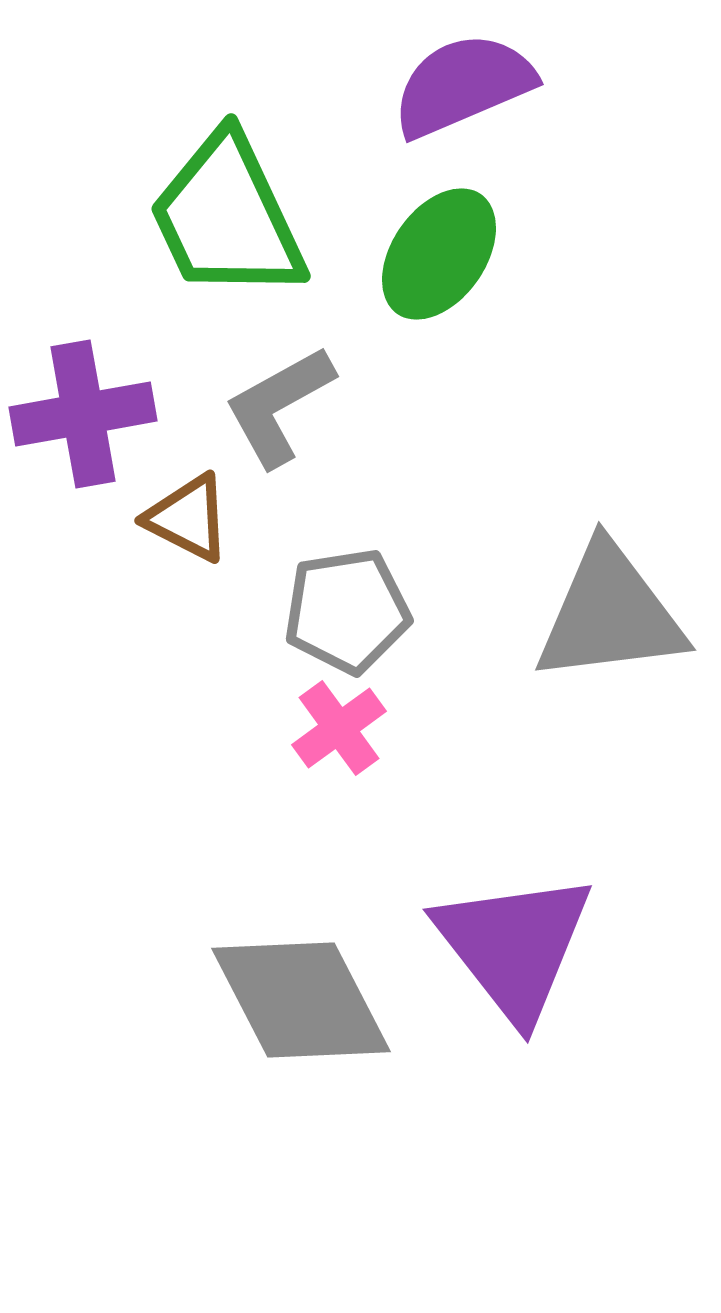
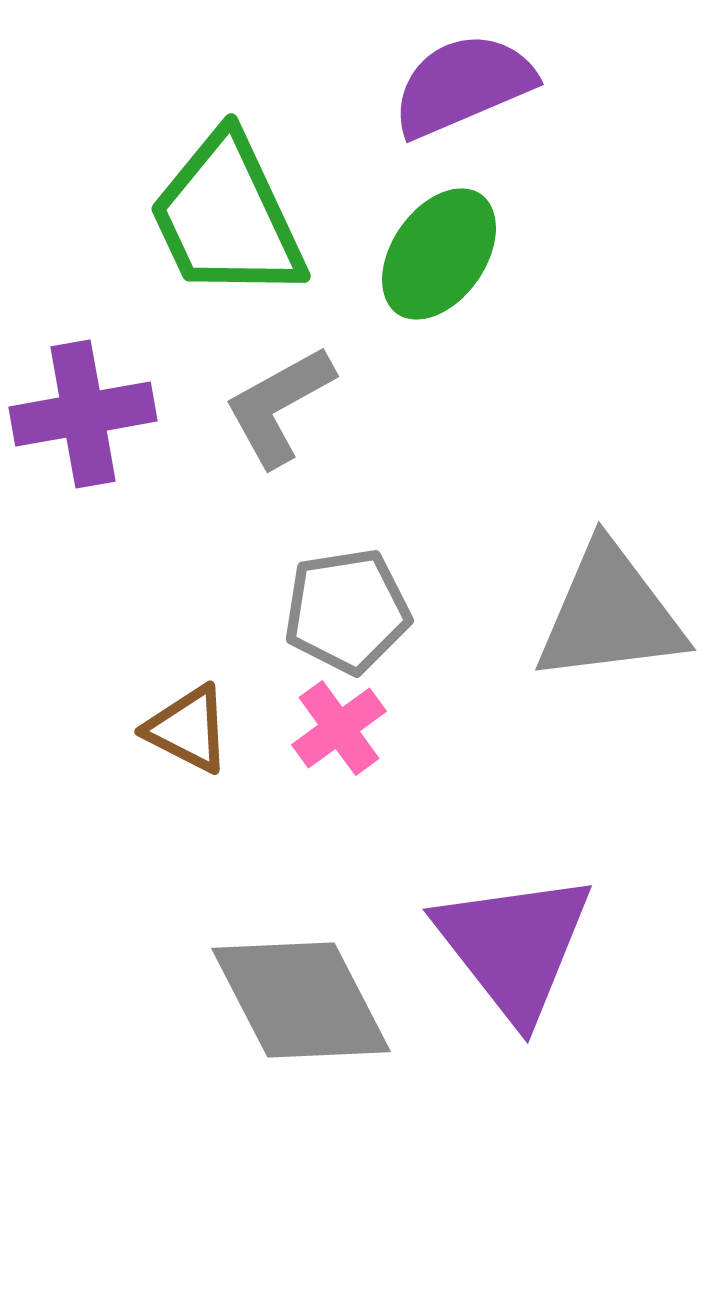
brown triangle: moved 211 px down
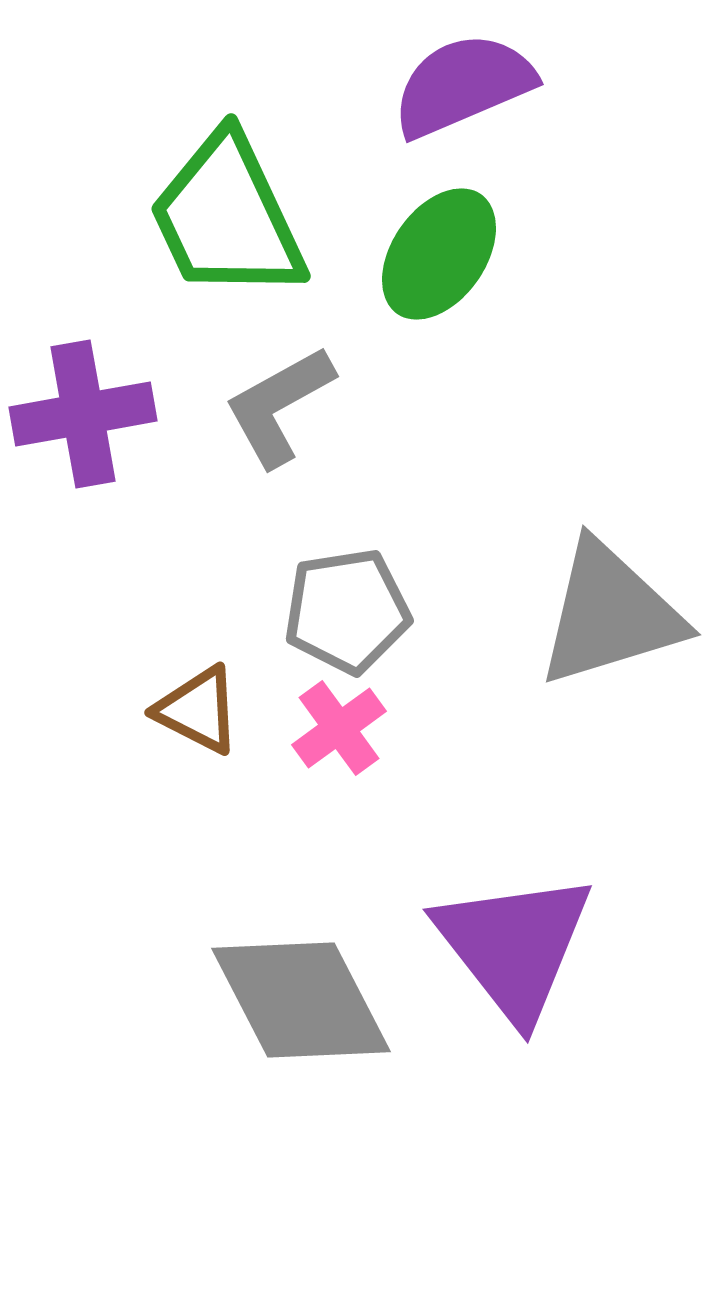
gray triangle: rotated 10 degrees counterclockwise
brown triangle: moved 10 px right, 19 px up
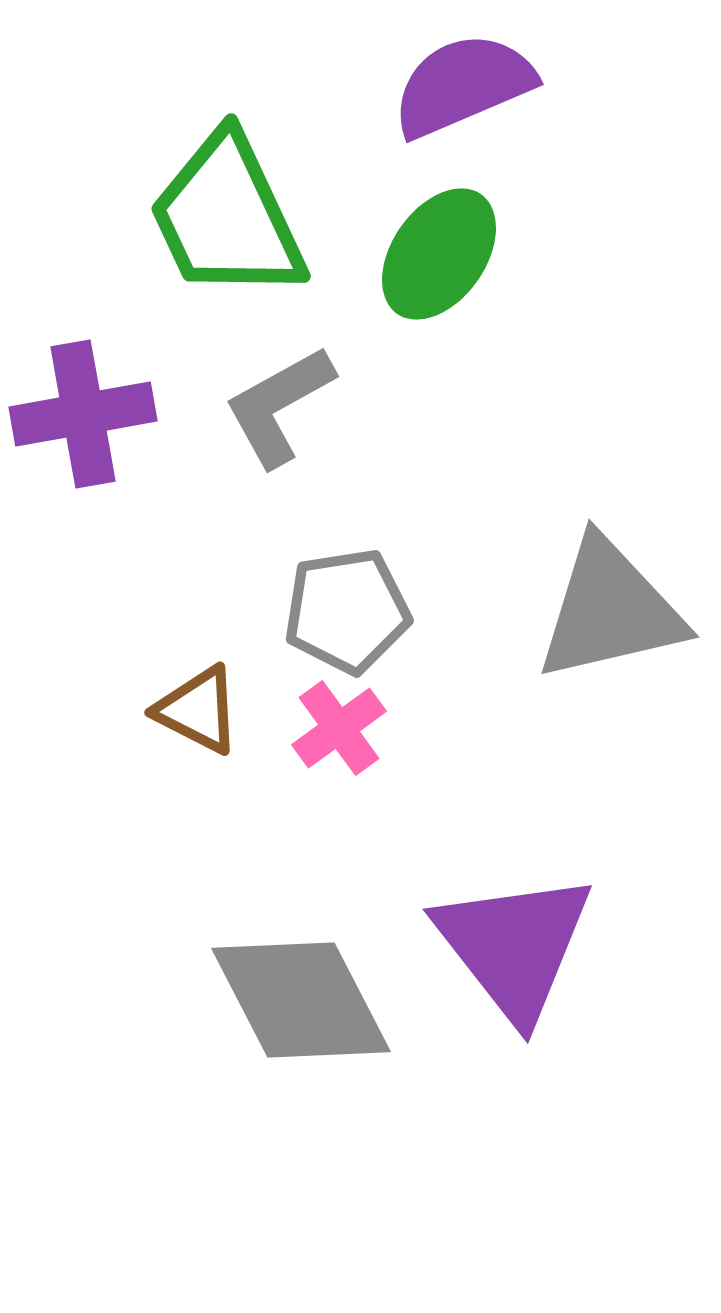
gray triangle: moved 4 px up; rotated 4 degrees clockwise
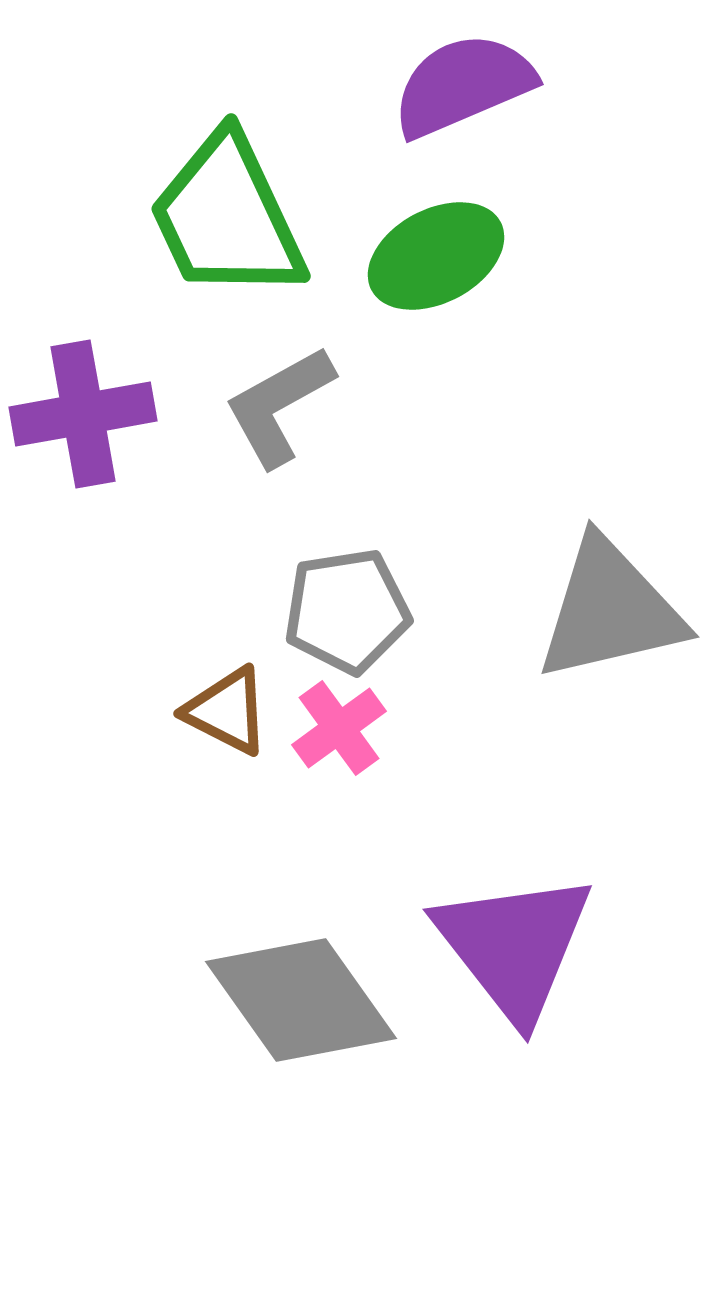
green ellipse: moved 3 px left, 2 px down; rotated 27 degrees clockwise
brown triangle: moved 29 px right, 1 px down
gray diamond: rotated 8 degrees counterclockwise
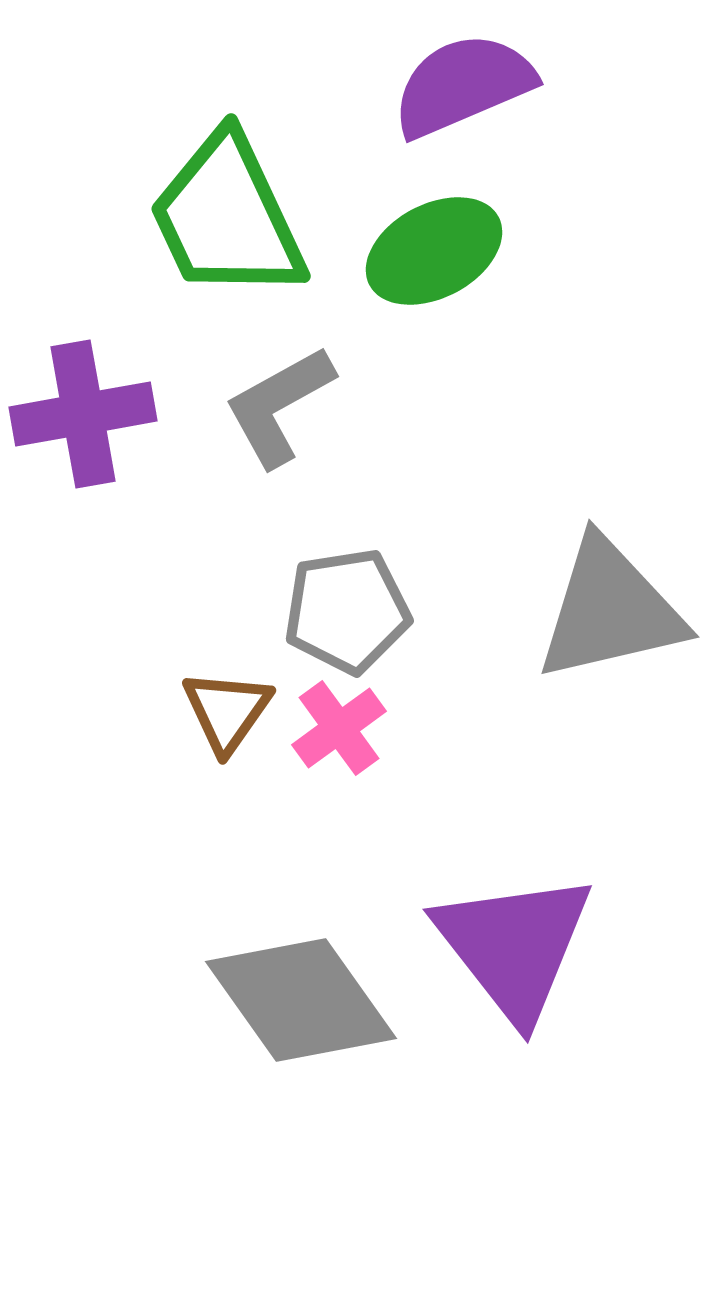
green ellipse: moved 2 px left, 5 px up
brown triangle: rotated 38 degrees clockwise
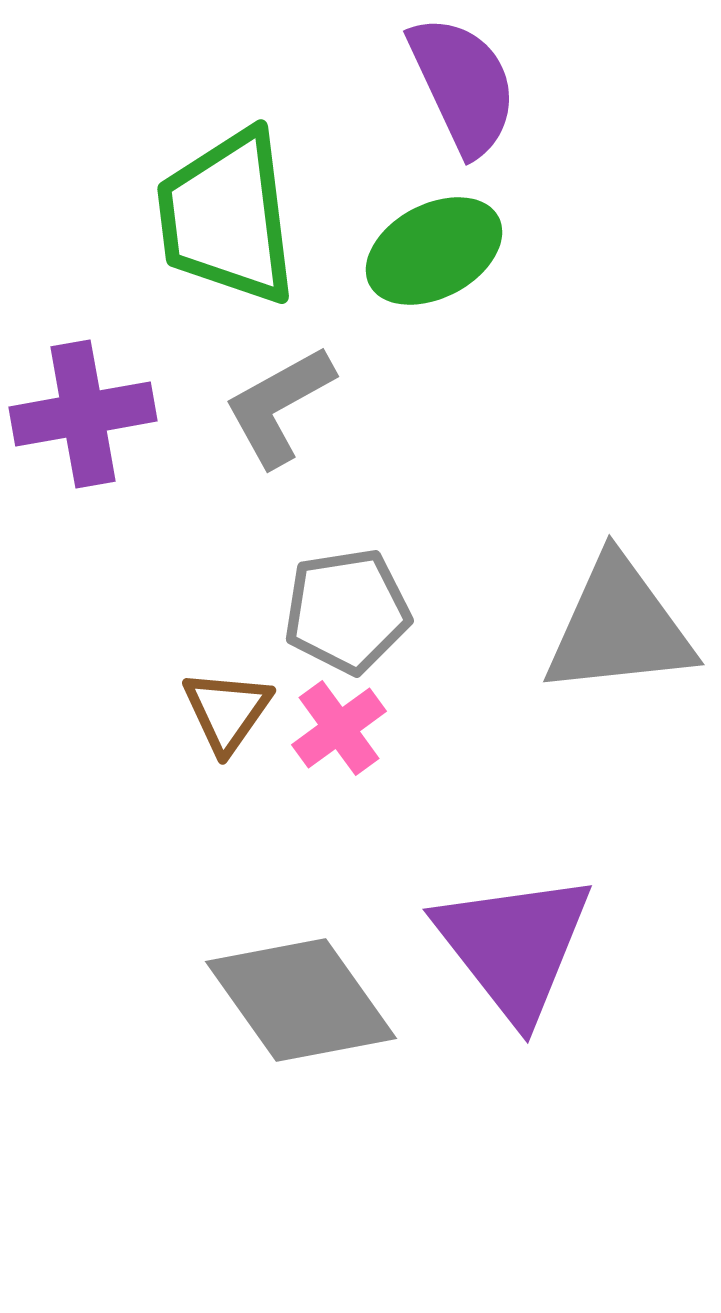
purple semicircle: rotated 88 degrees clockwise
green trapezoid: rotated 18 degrees clockwise
gray triangle: moved 9 px right, 17 px down; rotated 7 degrees clockwise
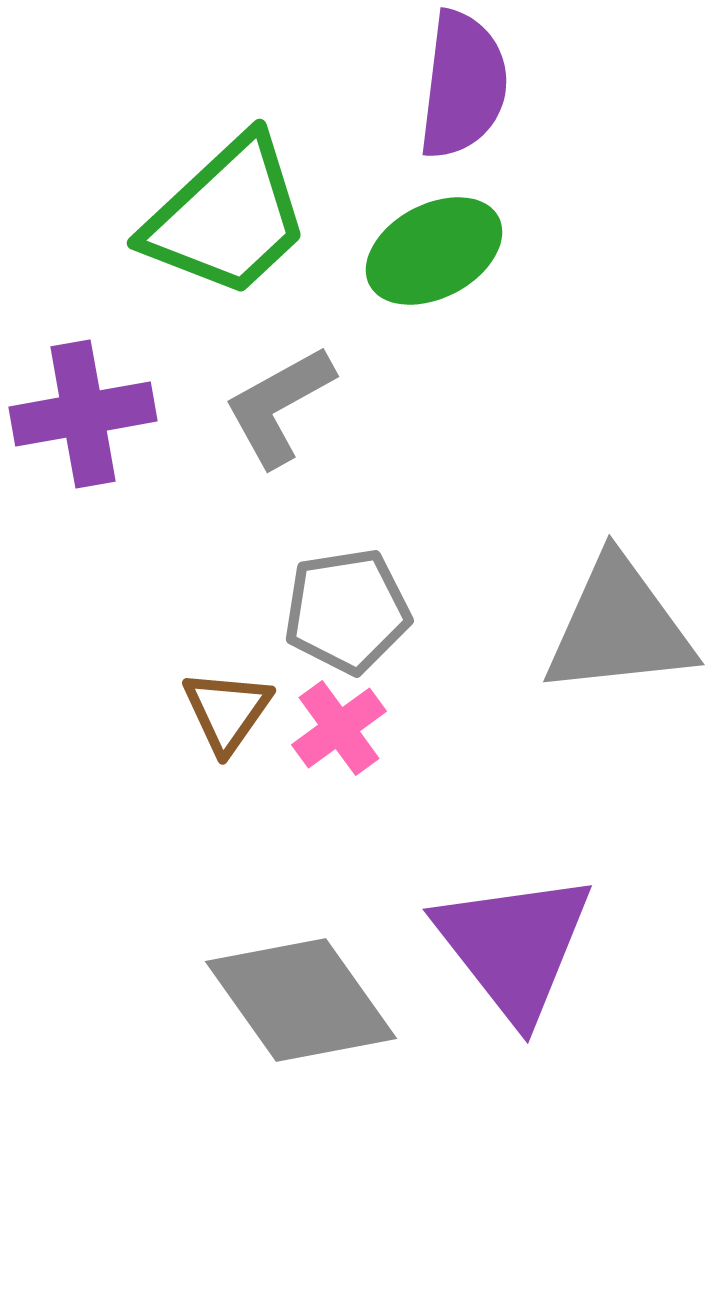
purple semicircle: rotated 32 degrees clockwise
green trapezoid: rotated 126 degrees counterclockwise
